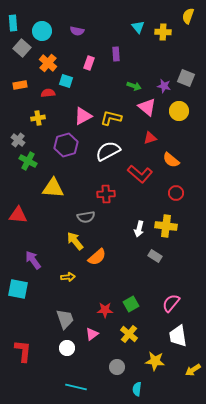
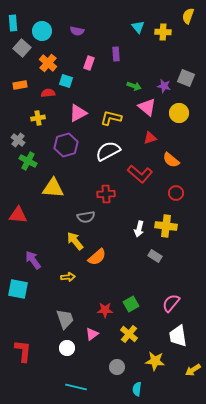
yellow circle at (179, 111): moved 2 px down
pink triangle at (83, 116): moved 5 px left, 3 px up
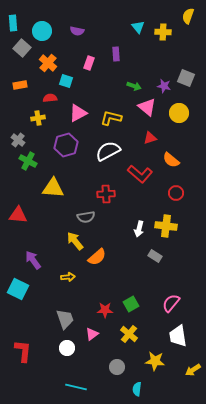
red semicircle at (48, 93): moved 2 px right, 5 px down
cyan square at (18, 289): rotated 15 degrees clockwise
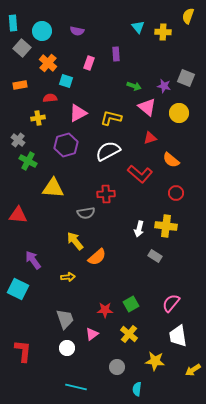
gray semicircle at (86, 217): moved 4 px up
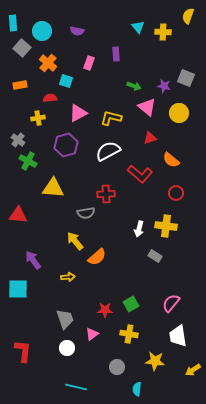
cyan square at (18, 289): rotated 25 degrees counterclockwise
yellow cross at (129, 334): rotated 30 degrees counterclockwise
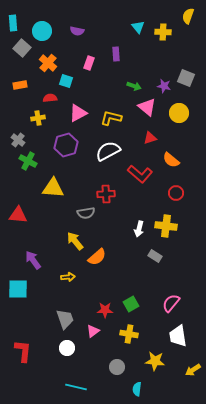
pink triangle at (92, 334): moved 1 px right, 3 px up
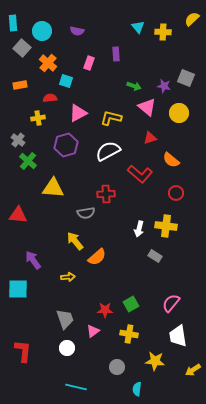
yellow semicircle at (188, 16): moved 4 px right, 3 px down; rotated 28 degrees clockwise
green cross at (28, 161): rotated 12 degrees clockwise
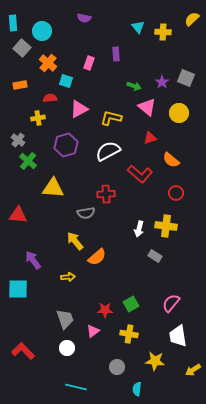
purple semicircle at (77, 31): moved 7 px right, 13 px up
purple star at (164, 86): moved 2 px left, 4 px up; rotated 24 degrees clockwise
pink triangle at (78, 113): moved 1 px right, 4 px up
red L-shape at (23, 351): rotated 50 degrees counterclockwise
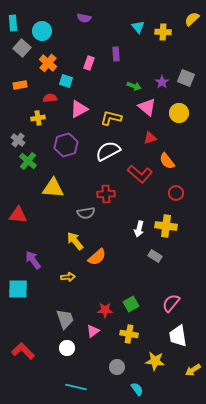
orange semicircle at (171, 160): moved 4 px left, 1 px down; rotated 12 degrees clockwise
cyan semicircle at (137, 389): rotated 136 degrees clockwise
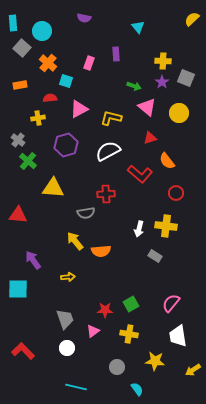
yellow cross at (163, 32): moved 29 px down
orange semicircle at (97, 257): moved 4 px right, 6 px up; rotated 36 degrees clockwise
